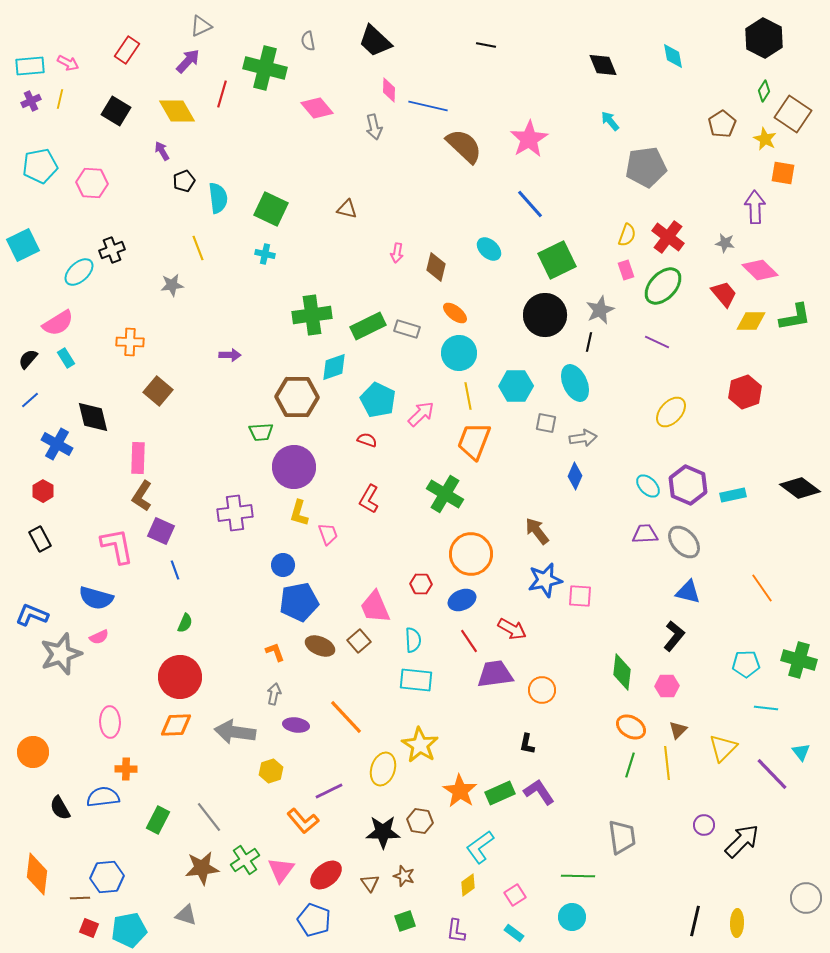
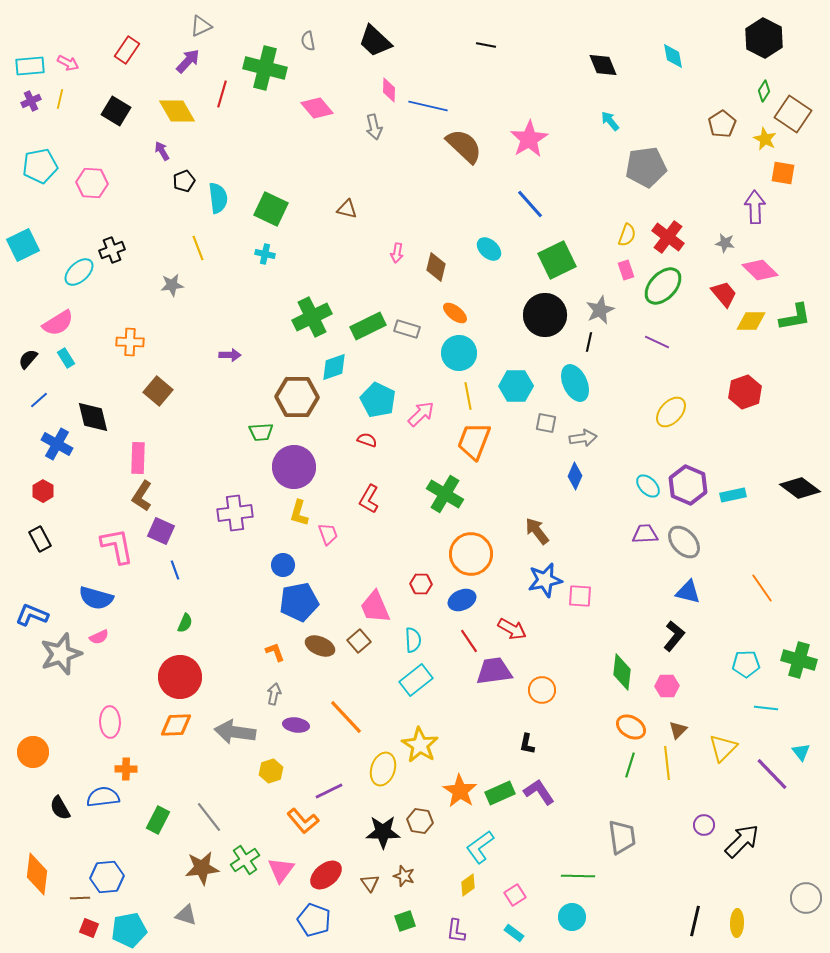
green cross at (312, 315): moved 2 px down; rotated 18 degrees counterclockwise
blue line at (30, 400): moved 9 px right
purple trapezoid at (495, 674): moved 1 px left, 3 px up
cyan rectangle at (416, 680): rotated 44 degrees counterclockwise
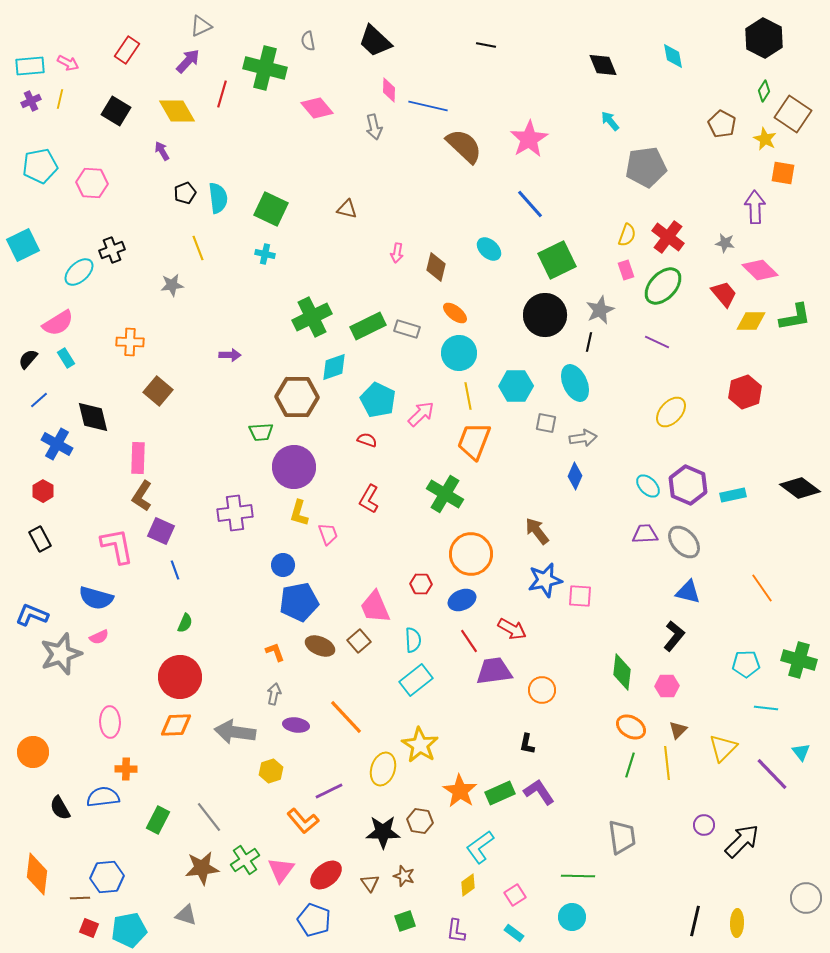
brown pentagon at (722, 124): rotated 12 degrees counterclockwise
black pentagon at (184, 181): moved 1 px right, 12 px down
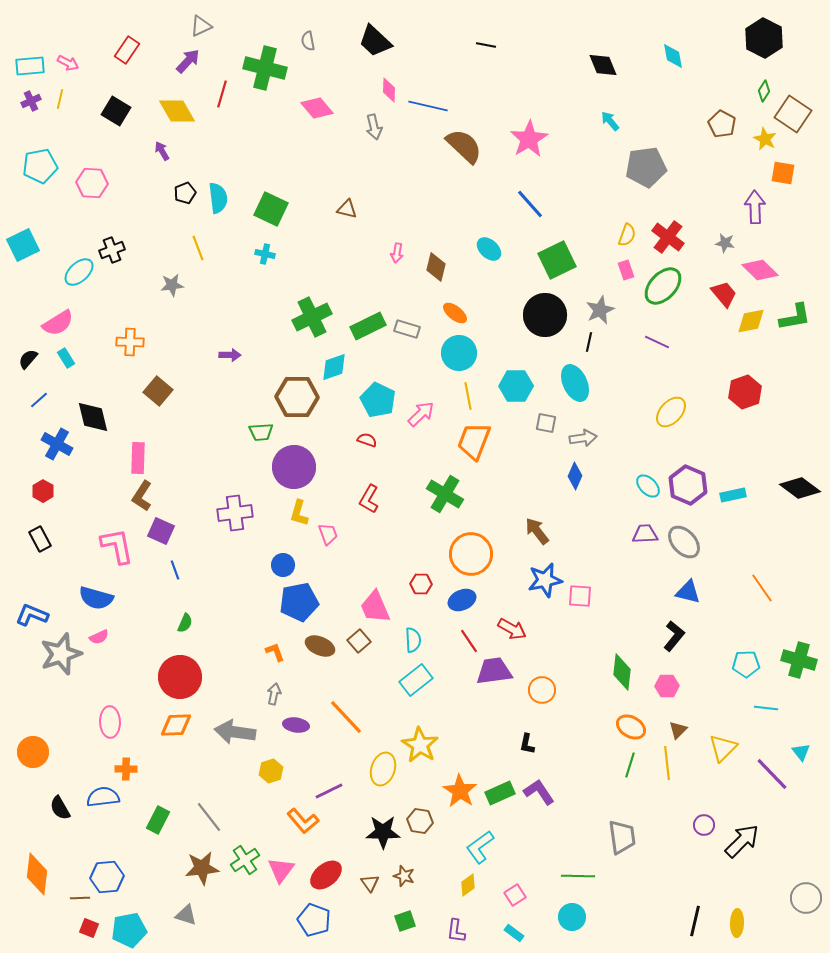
yellow diamond at (751, 321): rotated 12 degrees counterclockwise
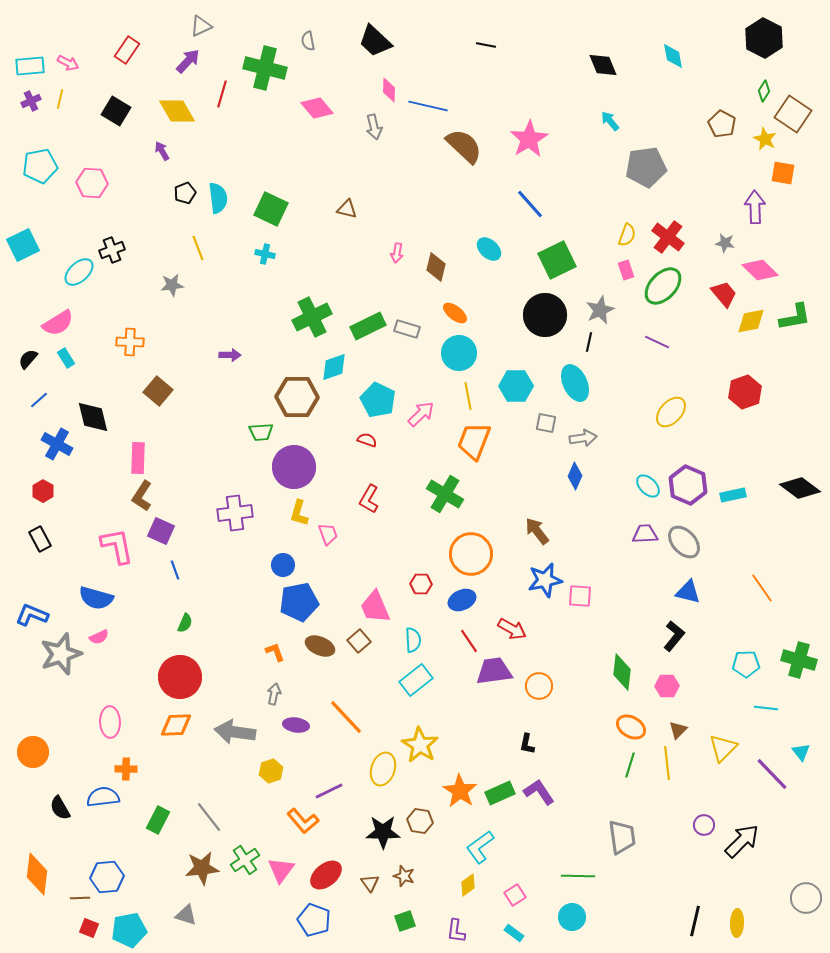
orange circle at (542, 690): moved 3 px left, 4 px up
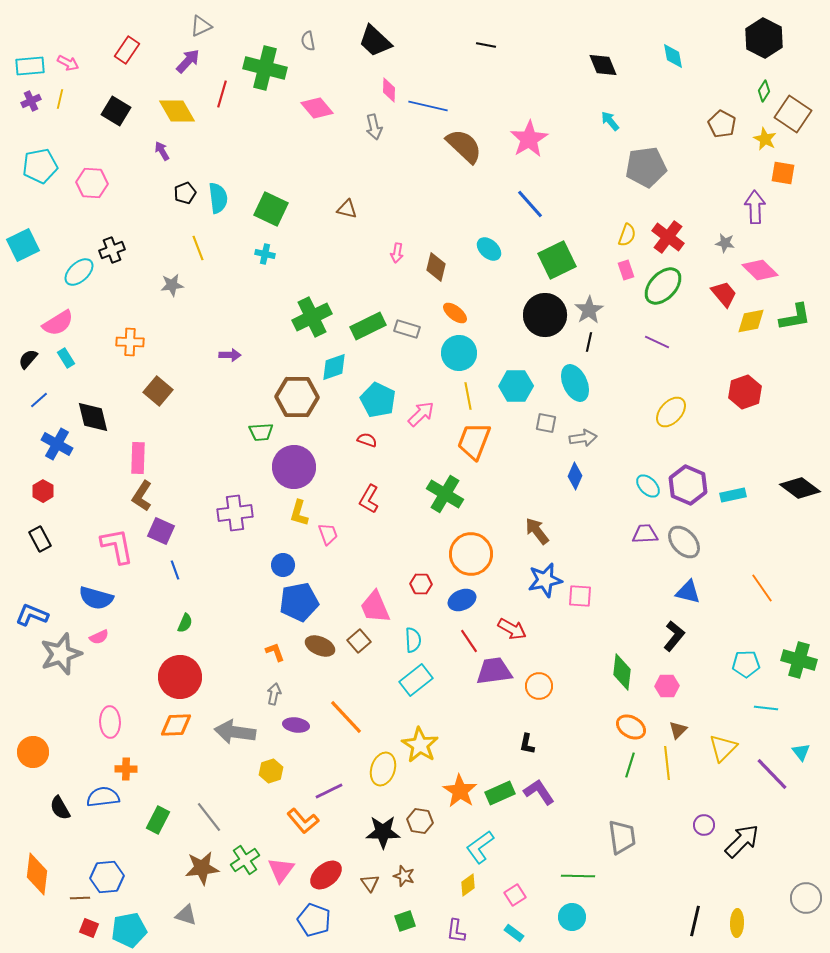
gray star at (600, 310): moved 11 px left; rotated 8 degrees counterclockwise
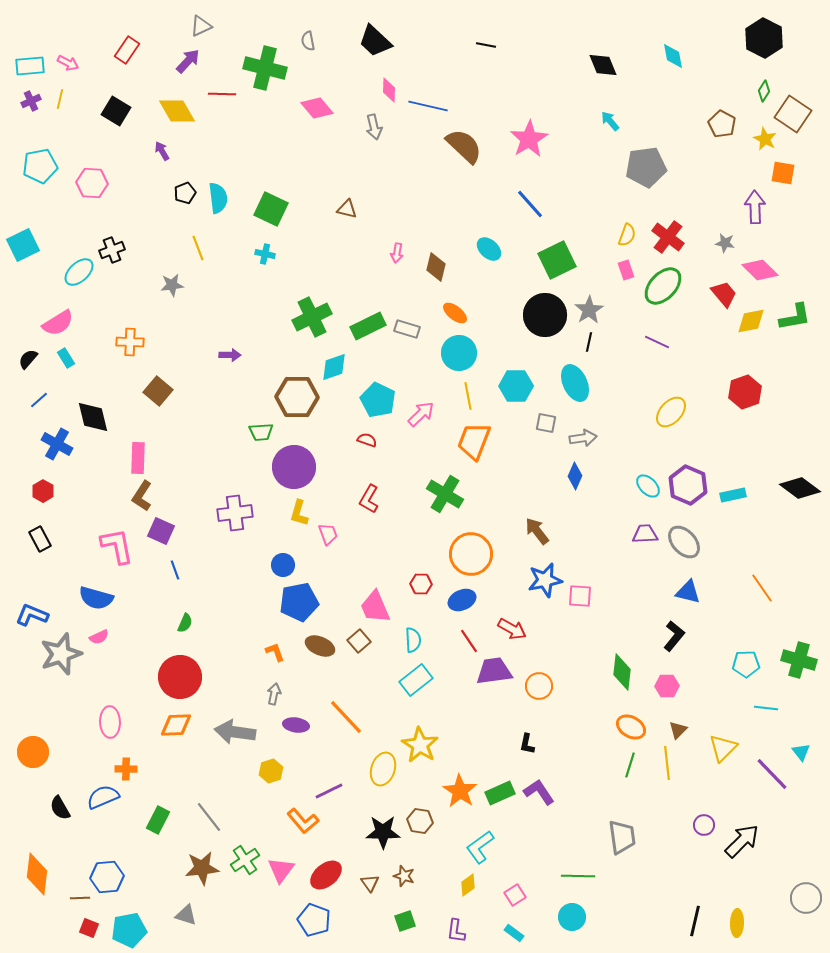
red line at (222, 94): rotated 76 degrees clockwise
blue semicircle at (103, 797): rotated 16 degrees counterclockwise
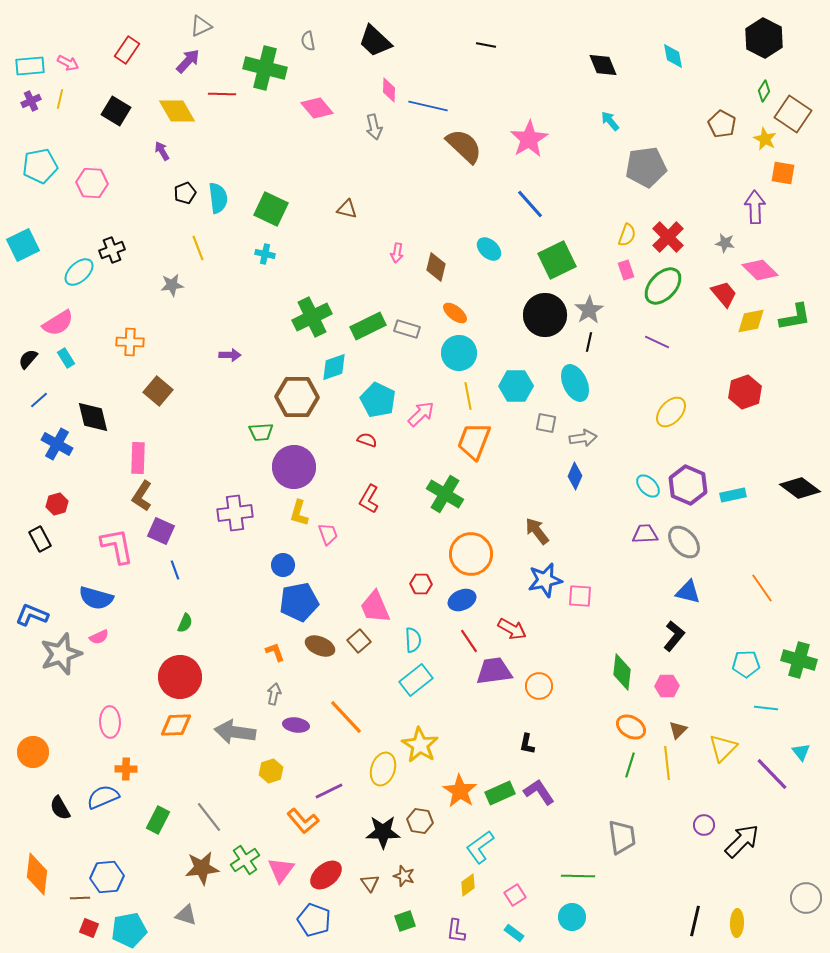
red cross at (668, 237): rotated 8 degrees clockwise
red hexagon at (43, 491): moved 14 px right, 13 px down; rotated 15 degrees clockwise
